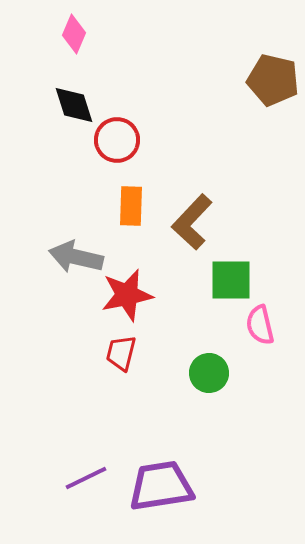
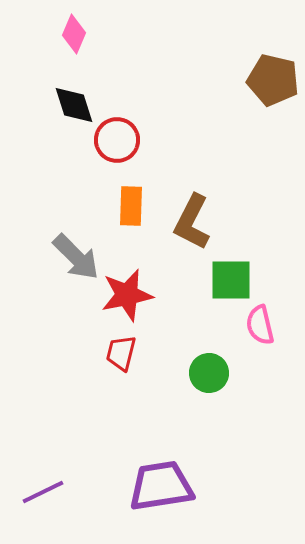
brown L-shape: rotated 16 degrees counterclockwise
gray arrow: rotated 148 degrees counterclockwise
purple line: moved 43 px left, 14 px down
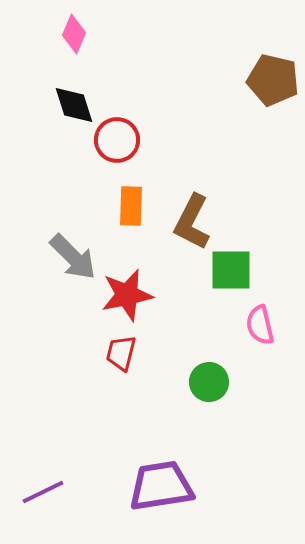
gray arrow: moved 3 px left
green square: moved 10 px up
green circle: moved 9 px down
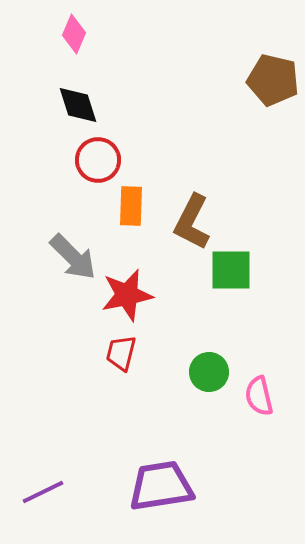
black diamond: moved 4 px right
red circle: moved 19 px left, 20 px down
pink semicircle: moved 1 px left, 71 px down
green circle: moved 10 px up
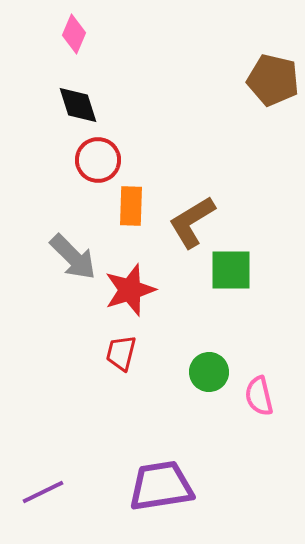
brown L-shape: rotated 32 degrees clockwise
red star: moved 3 px right, 5 px up; rotated 6 degrees counterclockwise
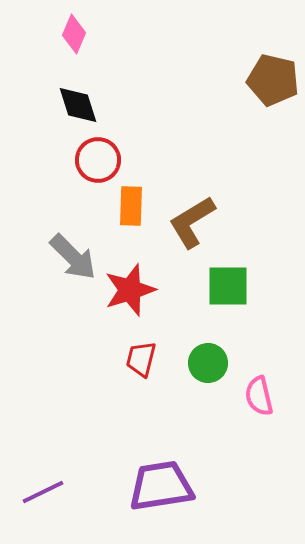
green square: moved 3 px left, 16 px down
red trapezoid: moved 20 px right, 6 px down
green circle: moved 1 px left, 9 px up
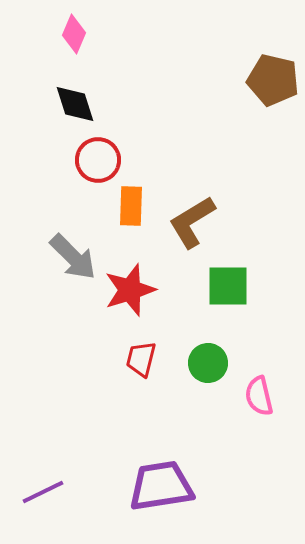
black diamond: moved 3 px left, 1 px up
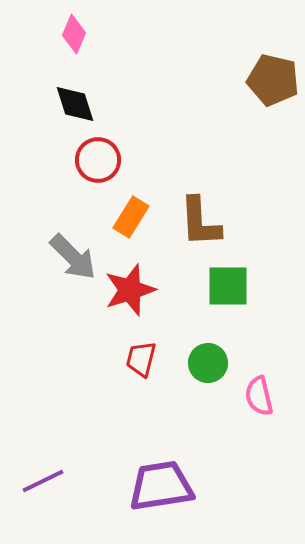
orange rectangle: moved 11 px down; rotated 30 degrees clockwise
brown L-shape: moved 8 px right; rotated 62 degrees counterclockwise
purple line: moved 11 px up
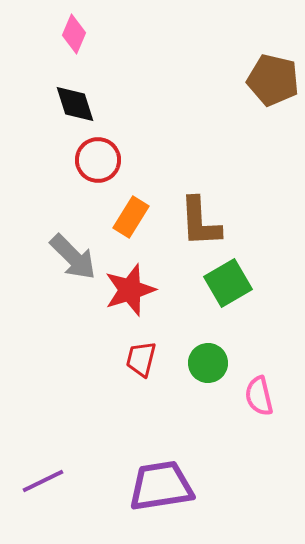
green square: moved 3 px up; rotated 30 degrees counterclockwise
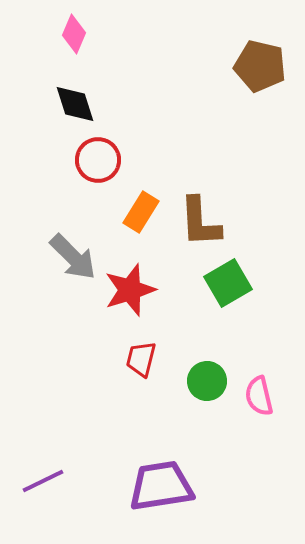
brown pentagon: moved 13 px left, 14 px up
orange rectangle: moved 10 px right, 5 px up
green circle: moved 1 px left, 18 px down
